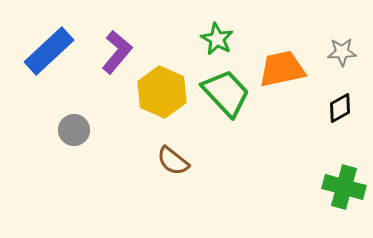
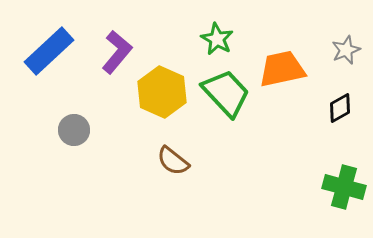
gray star: moved 4 px right, 2 px up; rotated 20 degrees counterclockwise
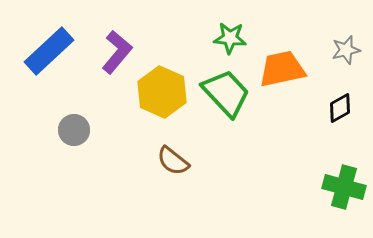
green star: moved 13 px right, 1 px up; rotated 24 degrees counterclockwise
gray star: rotated 8 degrees clockwise
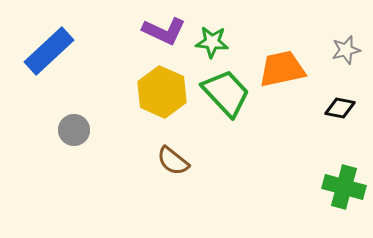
green star: moved 18 px left, 4 px down
purple L-shape: moved 47 px right, 21 px up; rotated 75 degrees clockwise
black diamond: rotated 40 degrees clockwise
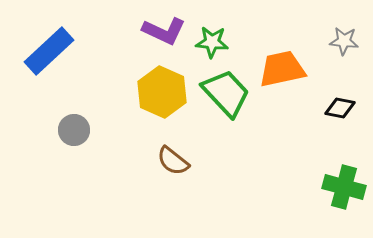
gray star: moved 2 px left, 9 px up; rotated 20 degrees clockwise
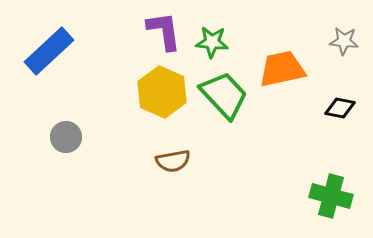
purple L-shape: rotated 123 degrees counterclockwise
green trapezoid: moved 2 px left, 2 px down
gray circle: moved 8 px left, 7 px down
brown semicircle: rotated 48 degrees counterclockwise
green cross: moved 13 px left, 9 px down
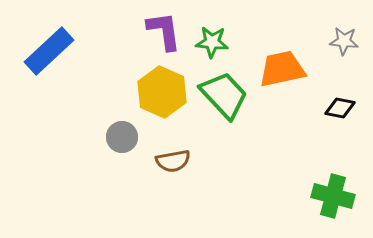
gray circle: moved 56 px right
green cross: moved 2 px right
